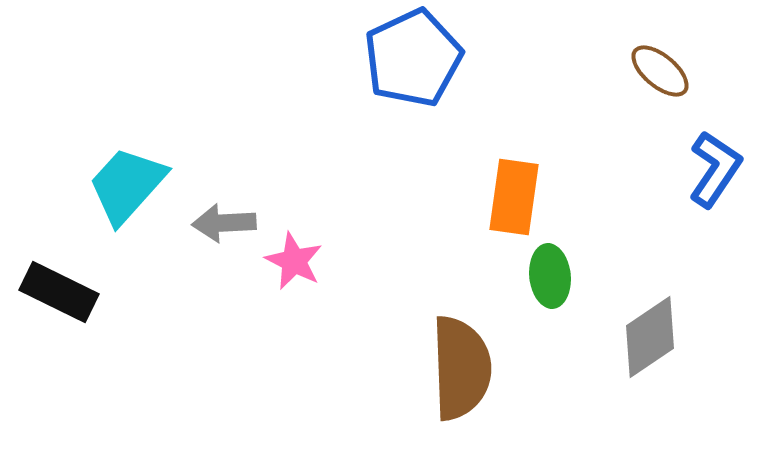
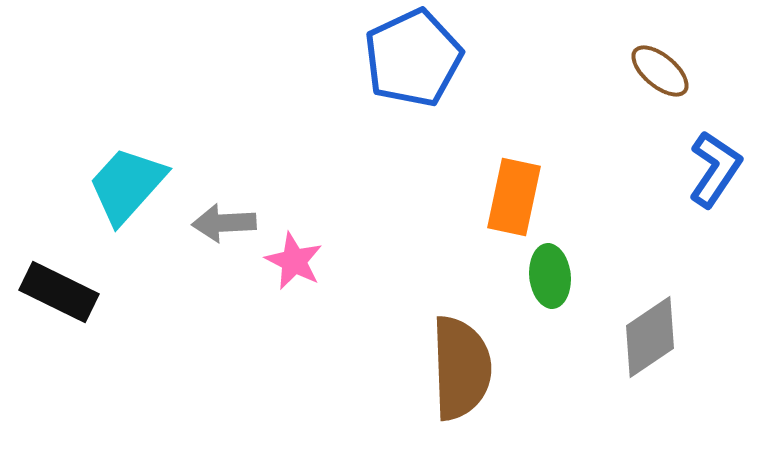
orange rectangle: rotated 4 degrees clockwise
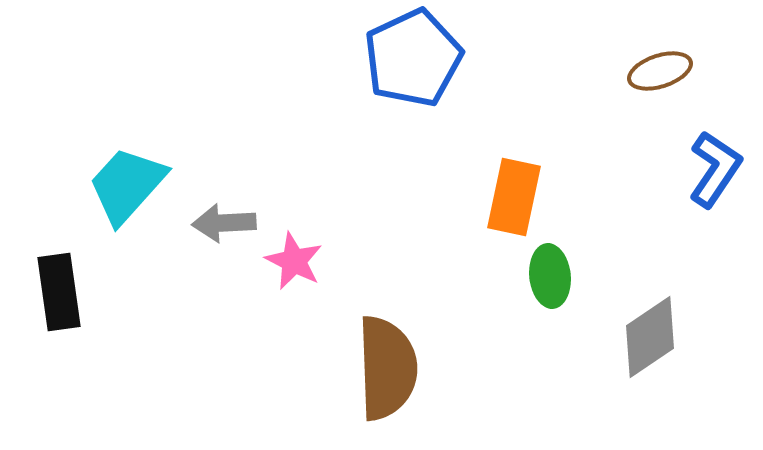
brown ellipse: rotated 58 degrees counterclockwise
black rectangle: rotated 56 degrees clockwise
brown semicircle: moved 74 px left
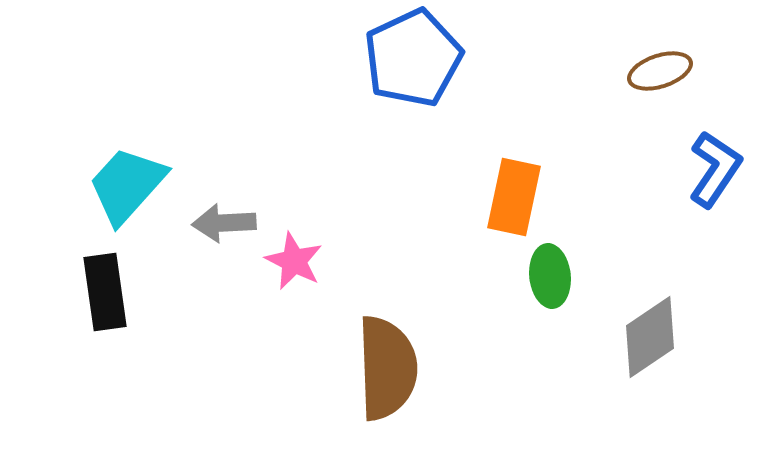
black rectangle: moved 46 px right
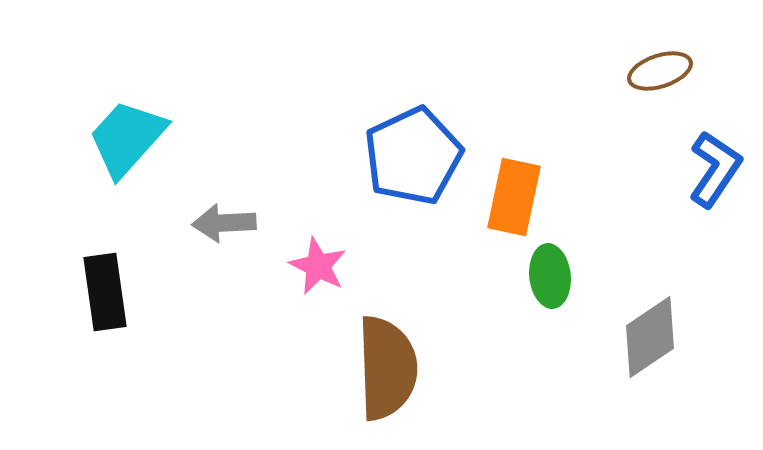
blue pentagon: moved 98 px down
cyan trapezoid: moved 47 px up
pink star: moved 24 px right, 5 px down
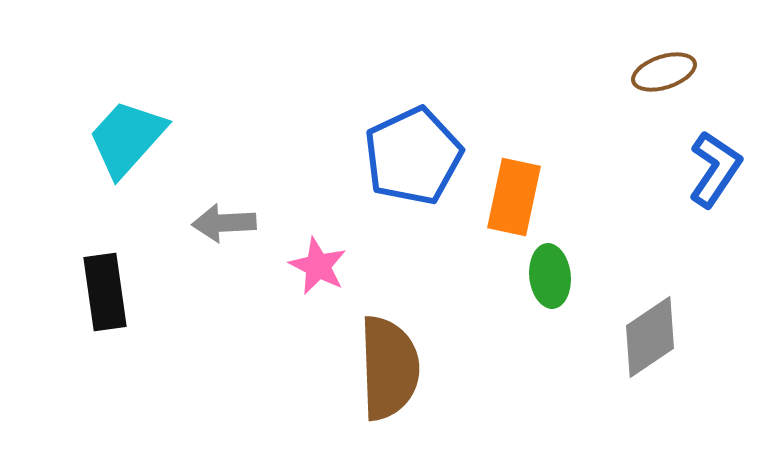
brown ellipse: moved 4 px right, 1 px down
brown semicircle: moved 2 px right
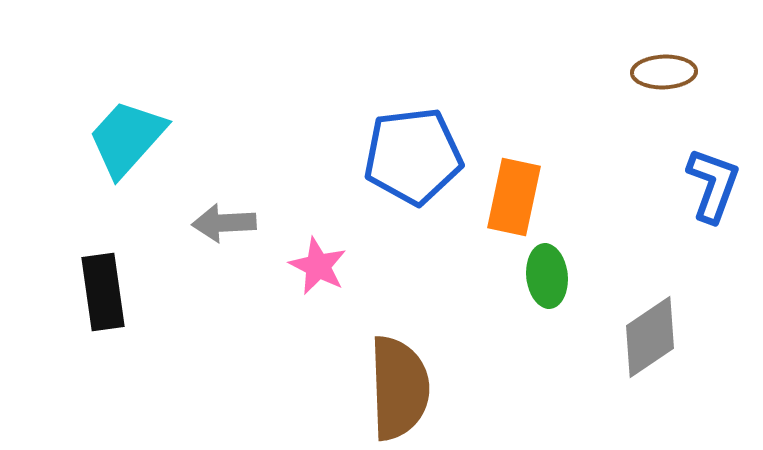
brown ellipse: rotated 16 degrees clockwise
blue pentagon: rotated 18 degrees clockwise
blue L-shape: moved 2 px left, 16 px down; rotated 14 degrees counterclockwise
green ellipse: moved 3 px left
black rectangle: moved 2 px left
brown semicircle: moved 10 px right, 20 px down
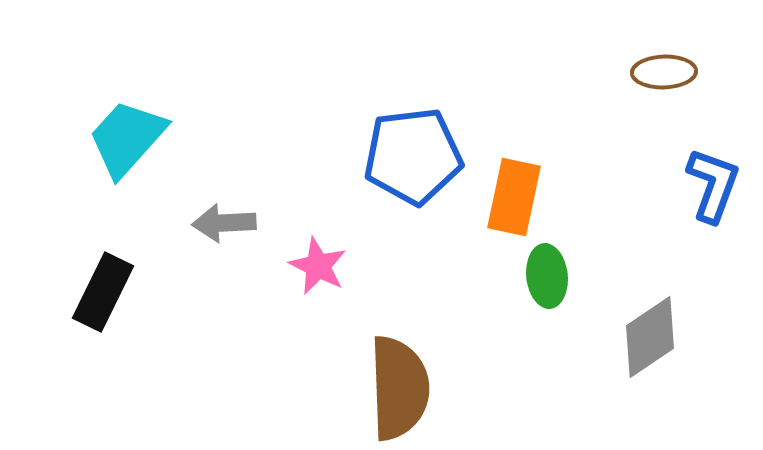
black rectangle: rotated 34 degrees clockwise
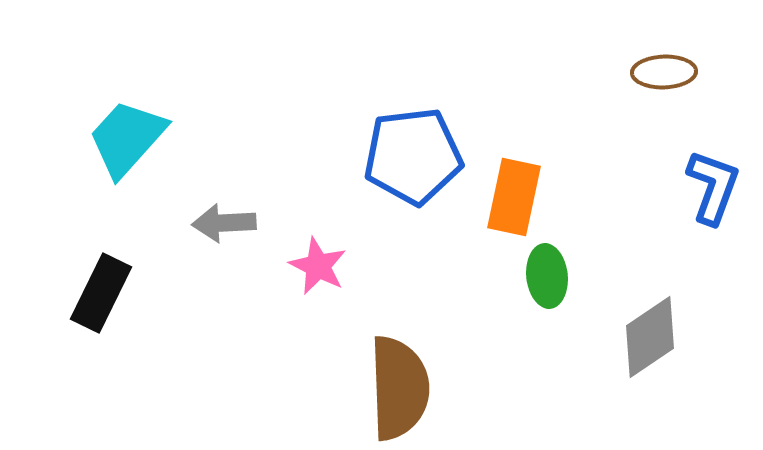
blue L-shape: moved 2 px down
black rectangle: moved 2 px left, 1 px down
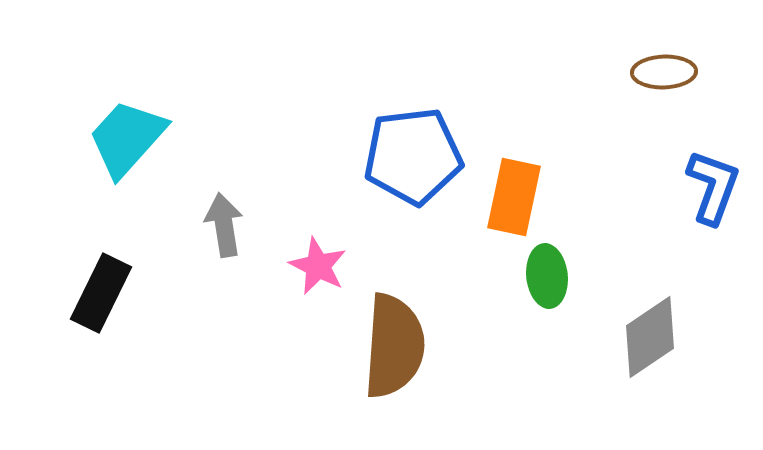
gray arrow: moved 2 px down; rotated 84 degrees clockwise
brown semicircle: moved 5 px left, 42 px up; rotated 6 degrees clockwise
